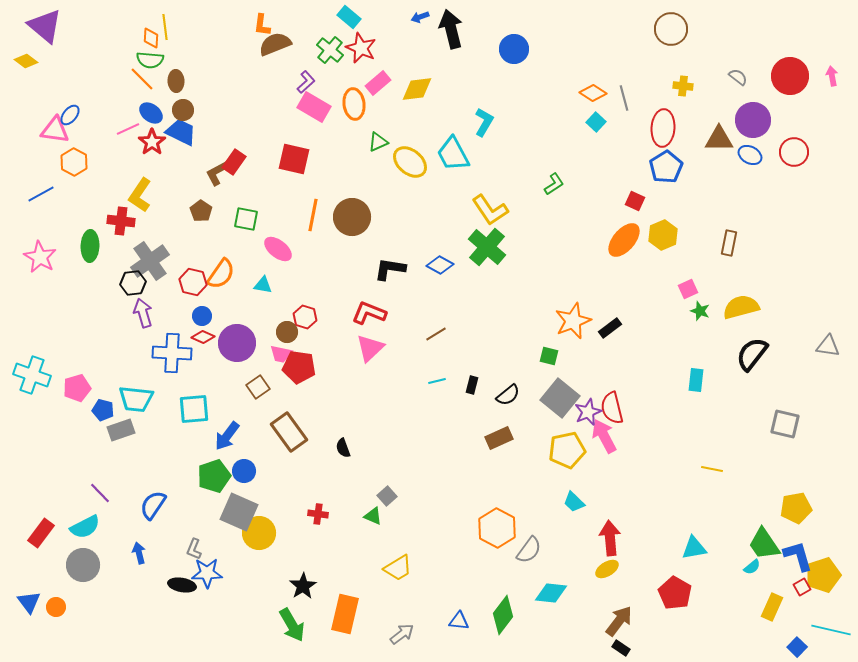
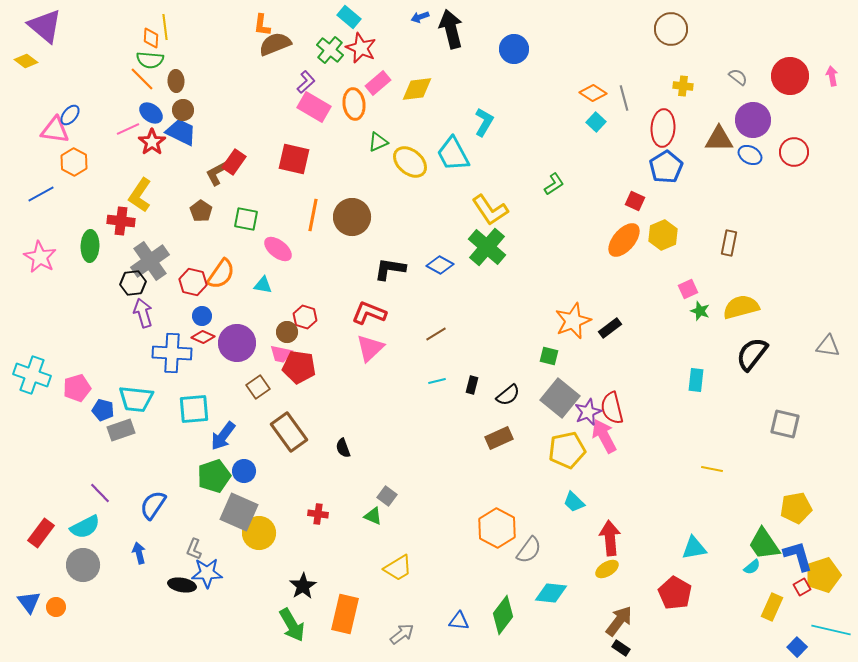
blue arrow at (227, 436): moved 4 px left
gray square at (387, 496): rotated 12 degrees counterclockwise
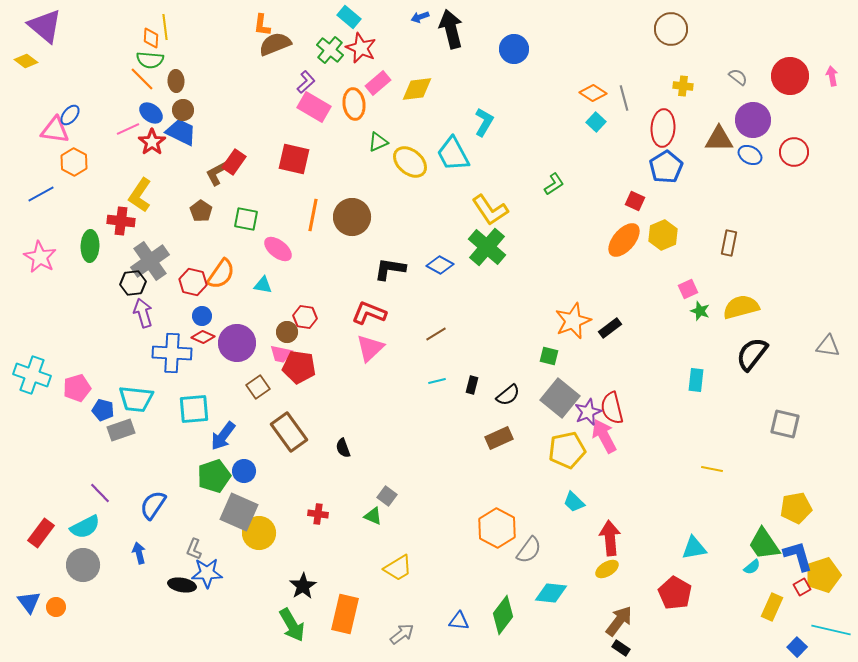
red hexagon at (305, 317): rotated 10 degrees counterclockwise
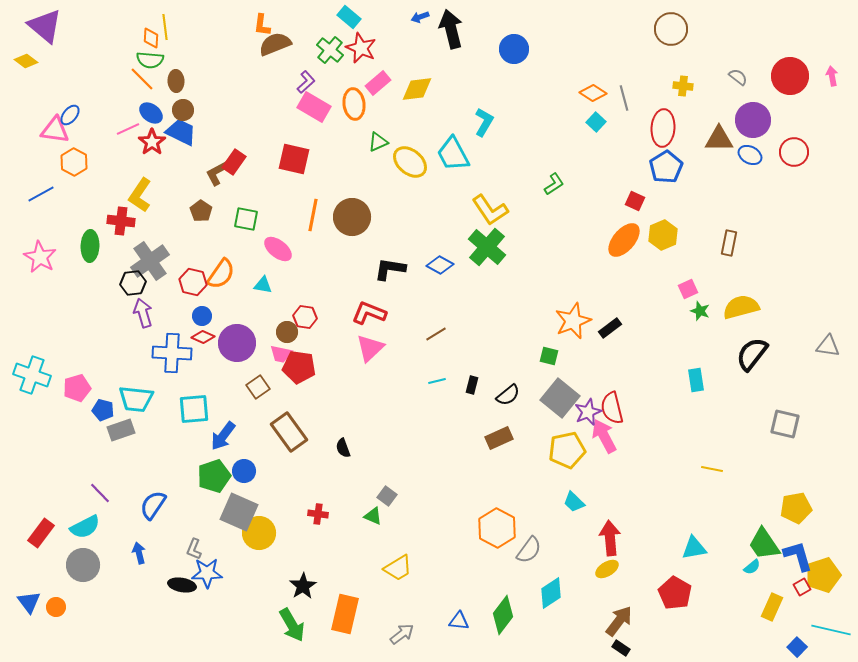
cyan rectangle at (696, 380): rotated 15 degrees counterclockwise
cyan diamond at (551, 593): rotated 40 degrees counterclockwise
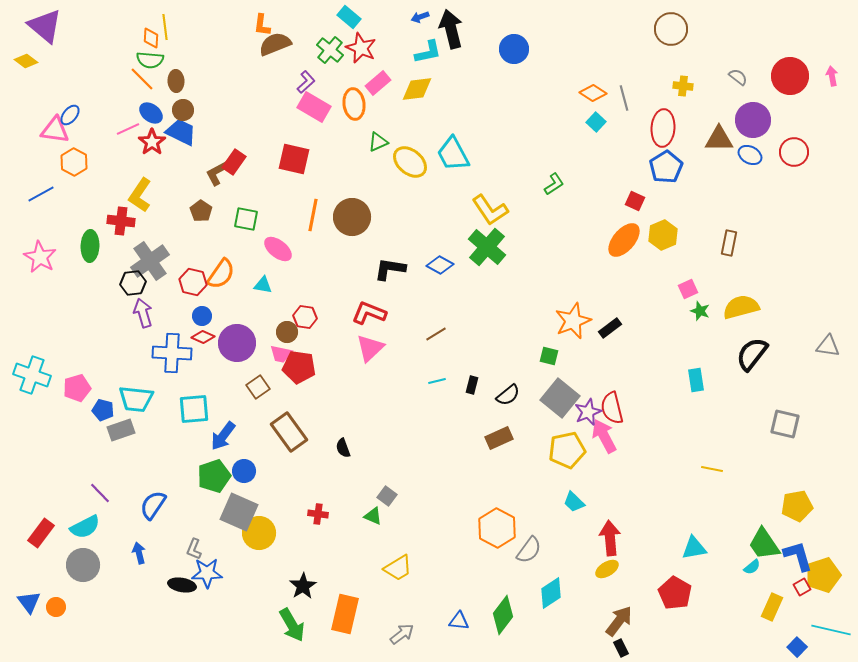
cyan L-shape at (484, 122): moved 56 px left, 70 px up; rotated 48 degrees clockwise
yellow pentagon at (796, 508): moved 1 px right, 2 px up
black rectangle at (621, 648): rotated 30 degrees clockwise
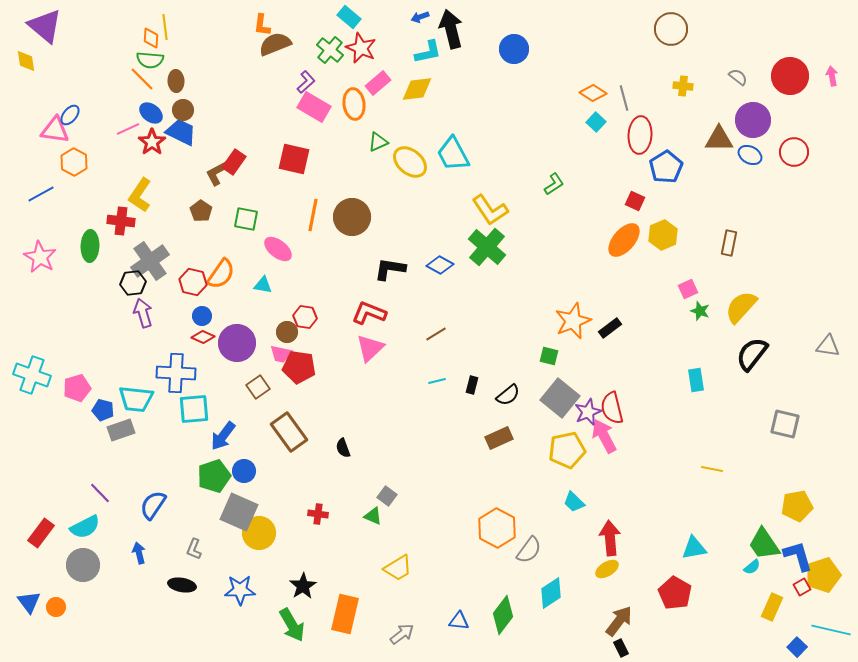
yellow diamond at (26, 61): rotated 45 degrees clockwise
red ellipse at (663, 128): moved 23 px left, 7 px down
yellow semicircle at (741, 307): rotated 33 degrees counterclockwise
blue cross at (172, 353): moved 4 px right, 20 px down
blue star at (207, 573): moved 33 px right, 17 px down
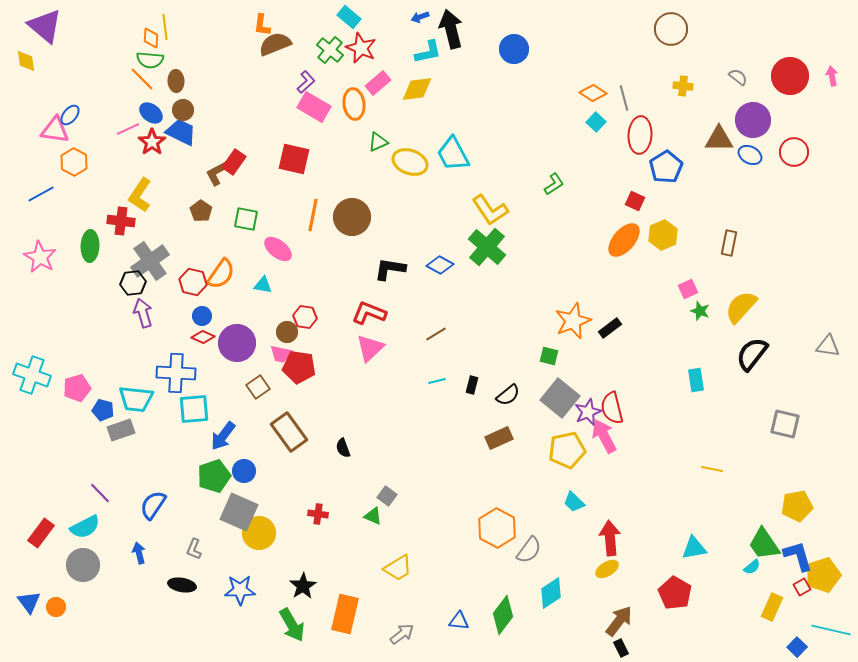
yellow ellipse at (410, 162): rotated 20 degrees counterclockwise
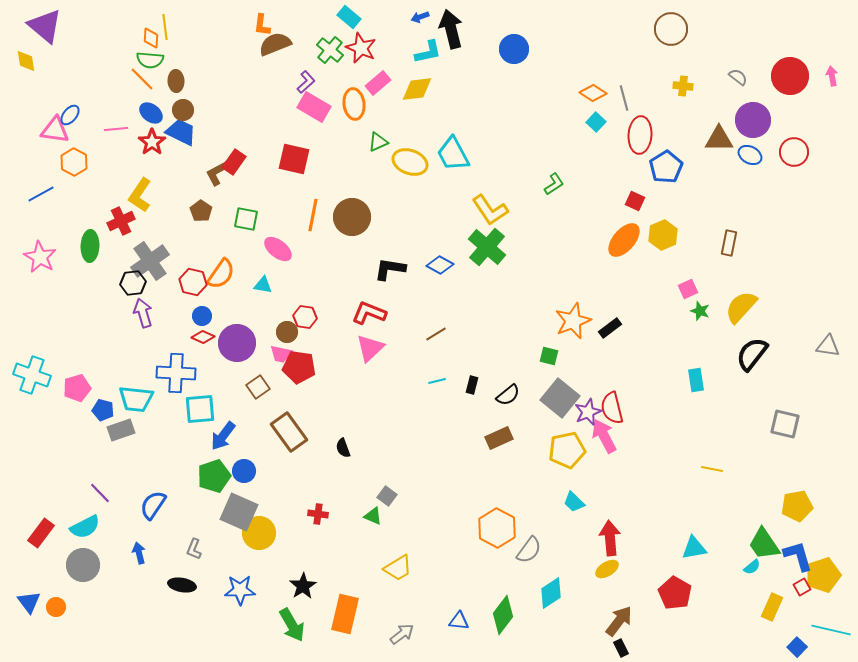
pink line at (128, 129): moved 12 px left; rotated 20 degrees clockwise
red cross at (121, 221): rotated 32 degrees counterclockwise
cyan square at (194, 409): moved 6 px right
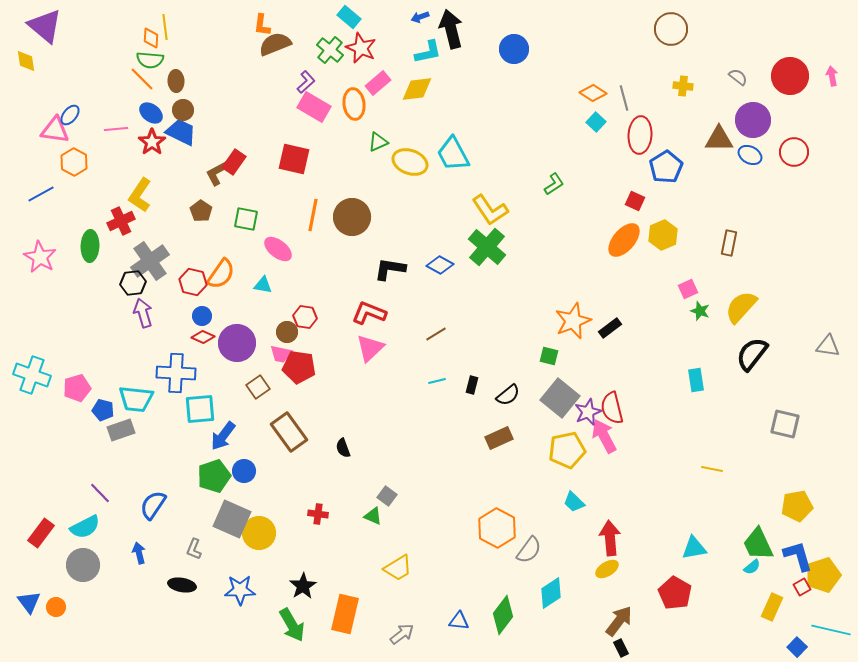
gray square at (239, 512): moved 7 px left, 7 px down
green trapezoid at (764, 544): moved 6 px left; rotated 9 degrees clockwise
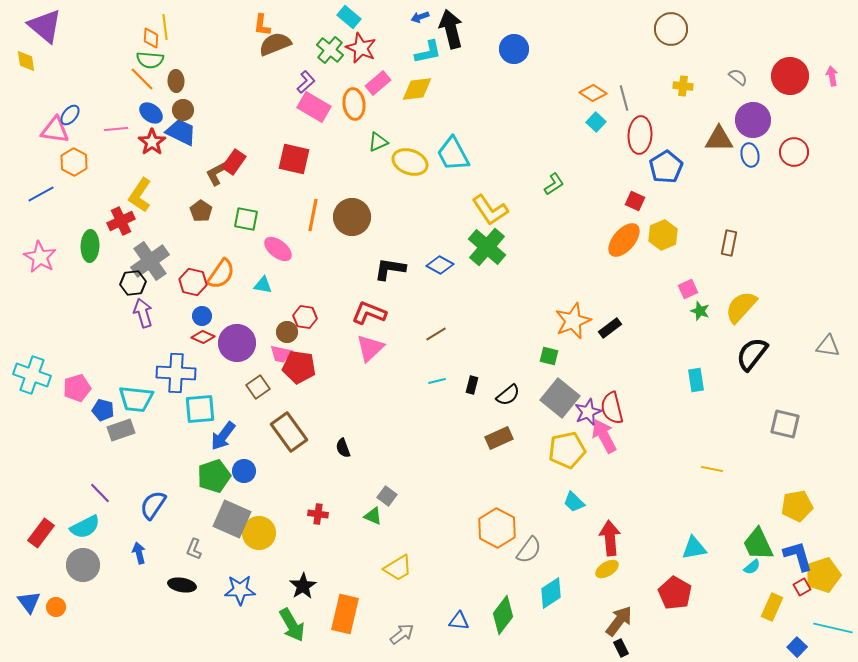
blue ellipse at (750, 155): rotated 50 degrees clockwise
cyan line at (831, 630): moved 2 px right, 2 px up
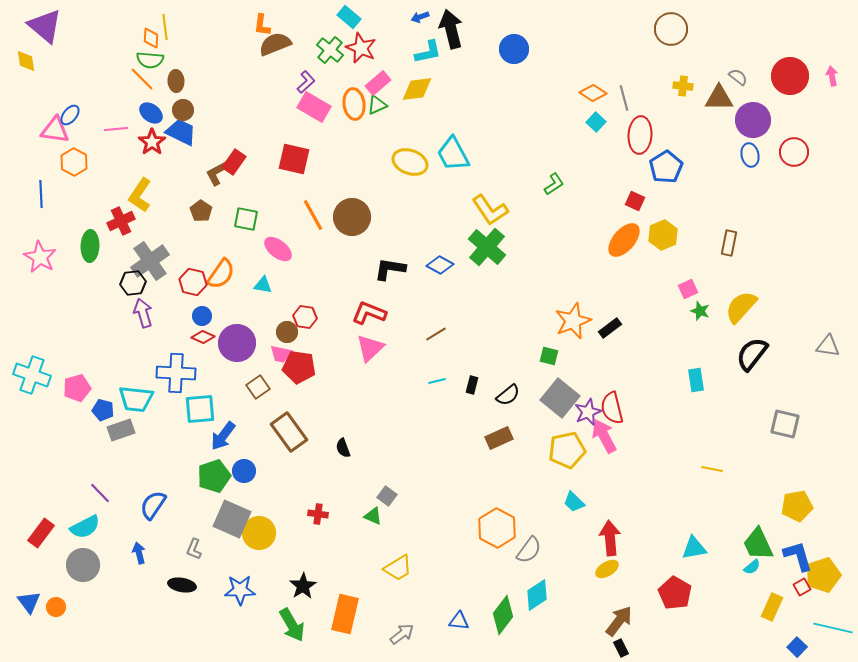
brown triangle at (719, 139): moved 41 px up
green triangle at (378, 142): moved 1 px left, 37 px up
blue line at (41, 194): rotated 64 degrees counterclockwise
orange line at (313, 215): rotated 40 degrees counterclockwise
cyan diamond at (551, 593): moved 14 px left, 2 px down
